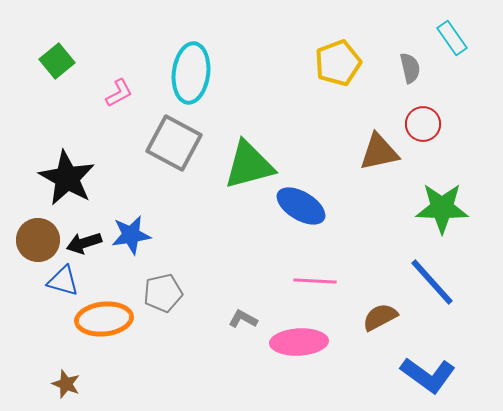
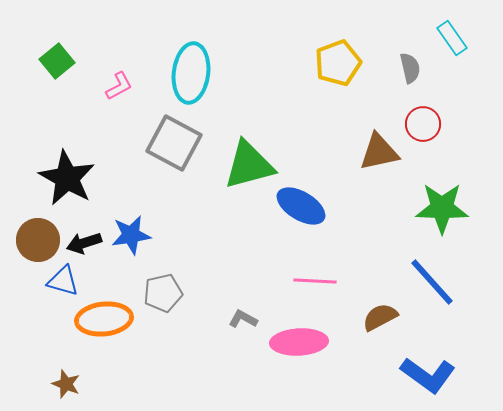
pink L-shape: moved 7 px up
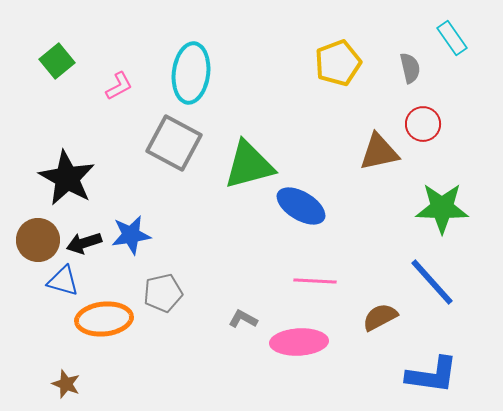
blue L-shape: moved 4 px right; rotated 28 degrees counterclockwise
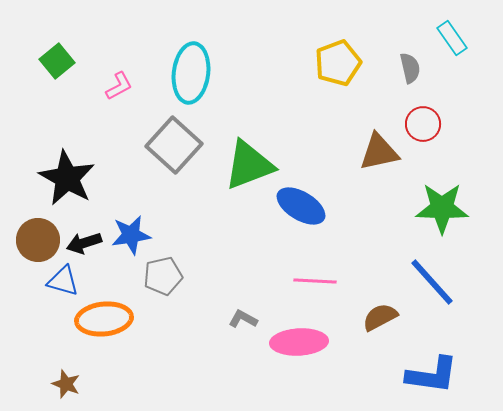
gray square: moved 2 px down; rotated 14 degrees clockwise
green triangle: rotated 6 degrees counterclockwise
gray pentagon: moved 17 px up
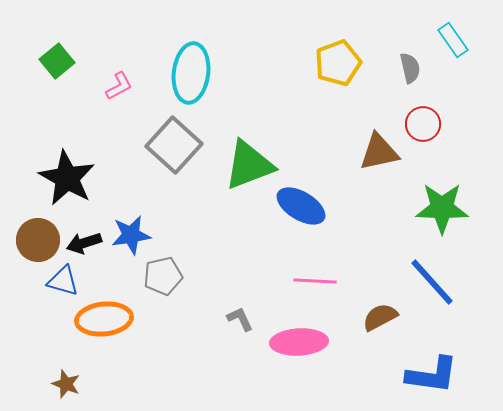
cyan rectangle: moved 1 px right, 2 px down
gray L-shape: moved 3 px left; rotated 36 degrees clockwise
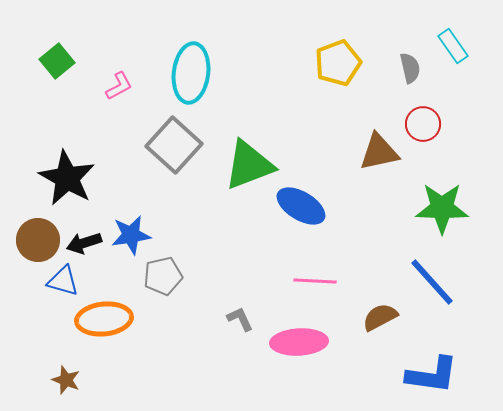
cyan rectangle: moved 6 px down
brown star: moved 4 px up
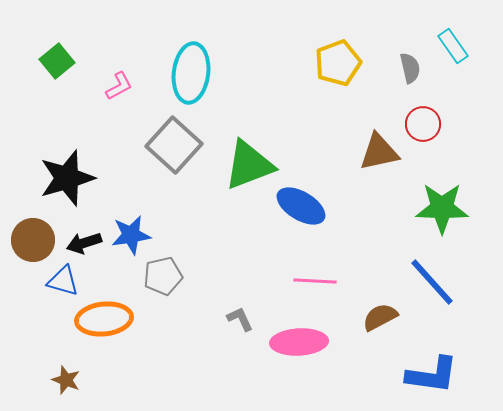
black star: rotated 26 degrees clockwise
brown circle: moved 5 px left
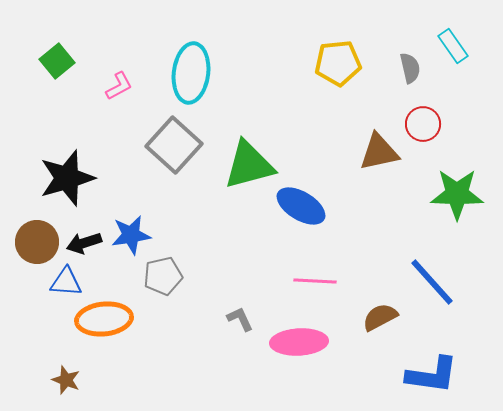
yellow pentagon: rotated 15 degrees clockwise
green triangle: rotated 6 degrees clockwise
green star: moved 15 px right, 14 px up
brown circle: moved 4 px right, 2 px down
blue triangle: moved 3 px right, 1 px down; rotated 12 degrees counterclockwise
